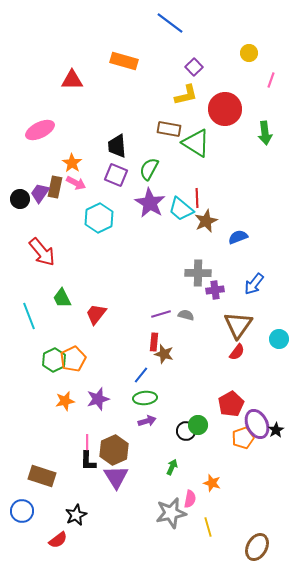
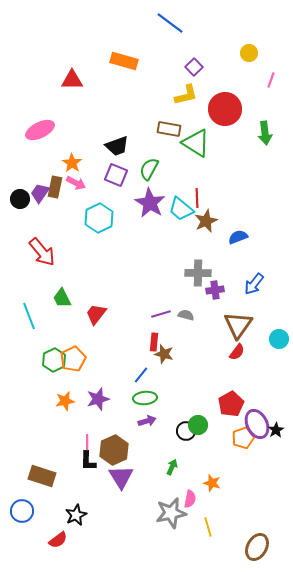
black trapezoid at (117, 146): rotated 105 degrees counterclockwise
purple triangle at (116, 477): moved 5 px right
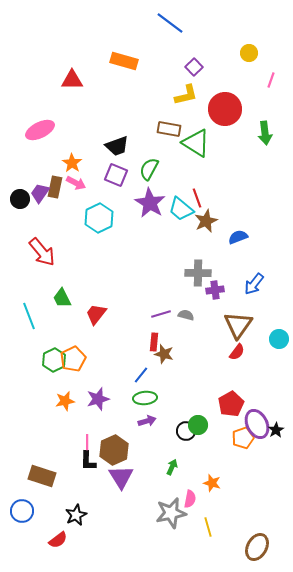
red line at (197, 198): rotated 18 degrees counterclockwise
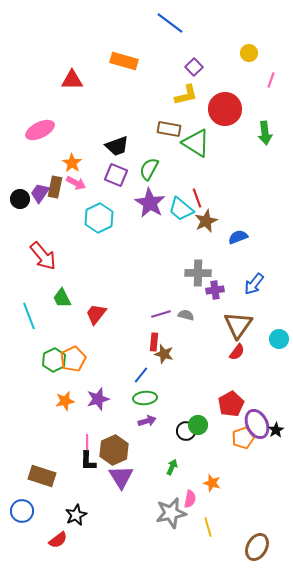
red arrow at (42, 252): moved 1 px right, 4 px down
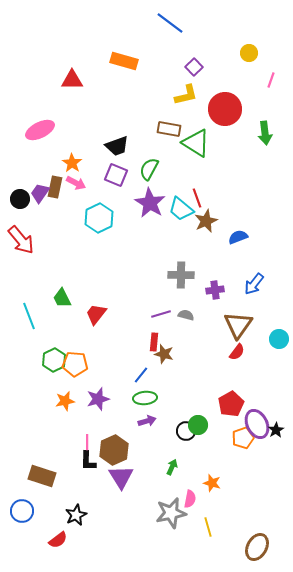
red arrow at (43, 256): moved 22 px left, 16 px up
gray cross at (198, 273): moved 17 px left, 2 px down
orange pentagon at (73, 359): moved 2 px right, 5 px down; rotated 30 degrees clockwise
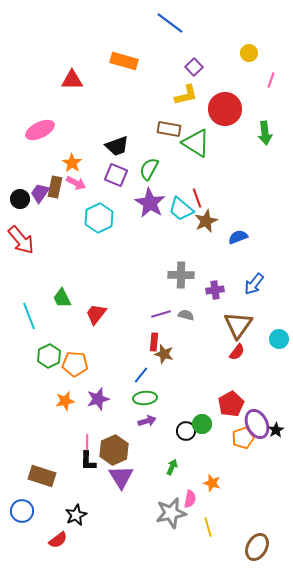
green hexagon at (54, 360): moved 5 px left, 4 px up
green circle at (198, 425): moved 4 px right, 1 px up
